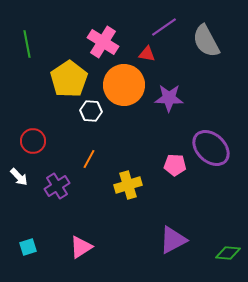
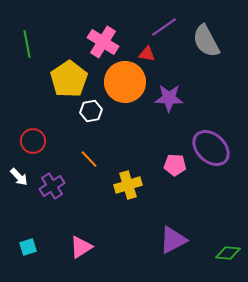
orange circle: moved 1 px right, 3 px up
white hexagon: rotated 15 degrees counterclockwise
orange line: rotated 72 degrees counterclockwise
purple cross: moved 5 px left
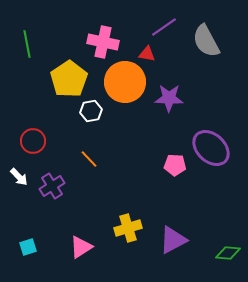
pink cross: rotated 20 degrees counterclockwise
yellow cross: moved 43 px down
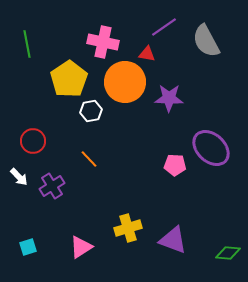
purple triangle: rotated 48 degrees clockwise
